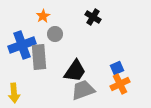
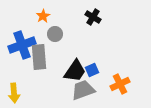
blue square: moved 25 px left, 2 px down
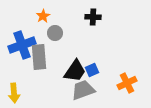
black cross: rotated 28 degrees counterclockwise
gray circle: moved 1 px up
orange cross: moved 7 px right, 1 px up
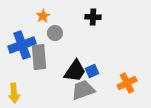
blue square: moved 1 px down
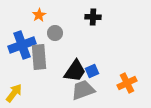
orange star: moved 4 px left, 1 px up
yellow arrow: rotated 138 degrees counterclockwise
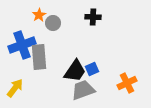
gray circle: moved 2 px left, 10 px up
blue square: moved 2 px up
yellow arrow: moved 1 px right, 5 px up
